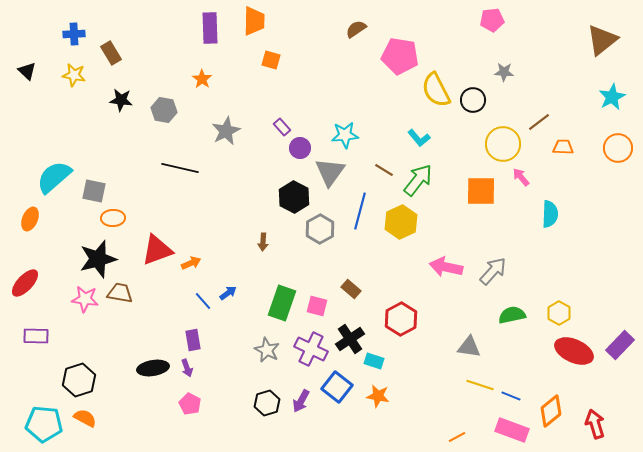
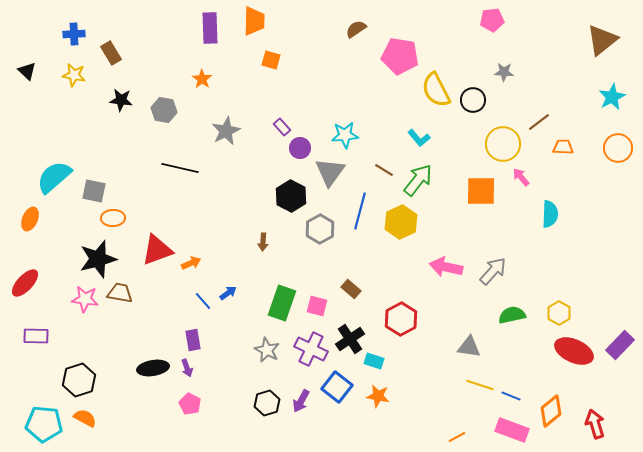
black hexagon at (294, 197): moved 3 px left, 1 px up
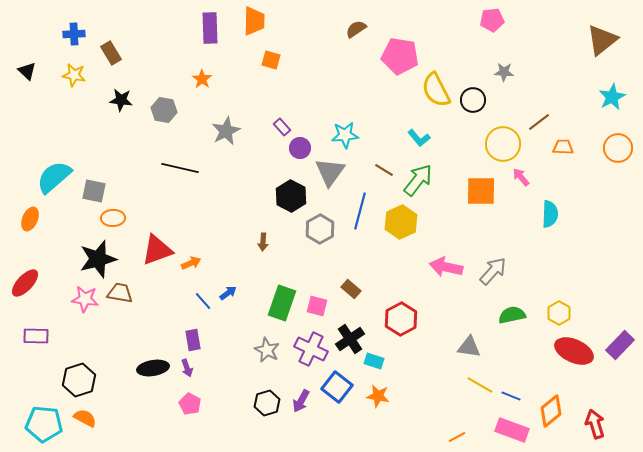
yellow line at (480, 385): rotated 12 degrees clockwise
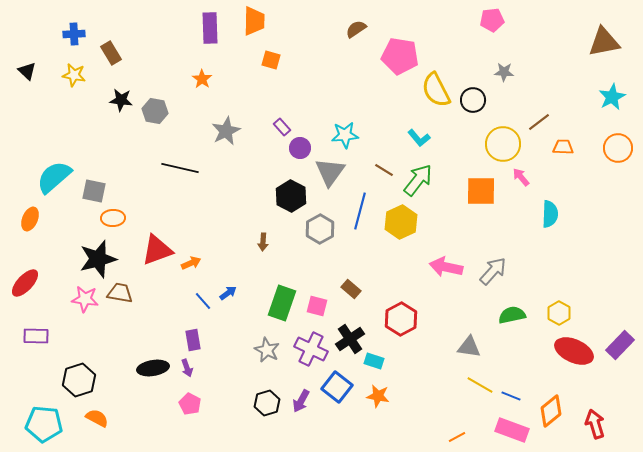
brown triangle at (602, 40): moved 2 px right, 2 px down; rotated 28 degrees clockwise
gray hexagon at (164, 110): moved 9 px left, 1 px down
orange semicircle at (85, 418): moved 12 px right
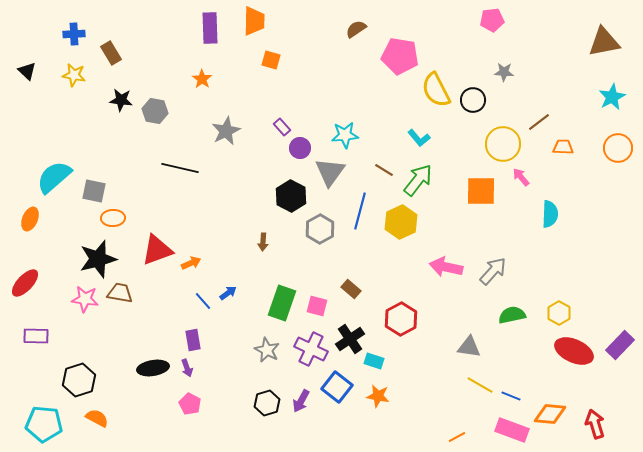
orange diamond at (551, 411): moved 1 px left, 3 px down; rotated 44 degrees clockwise
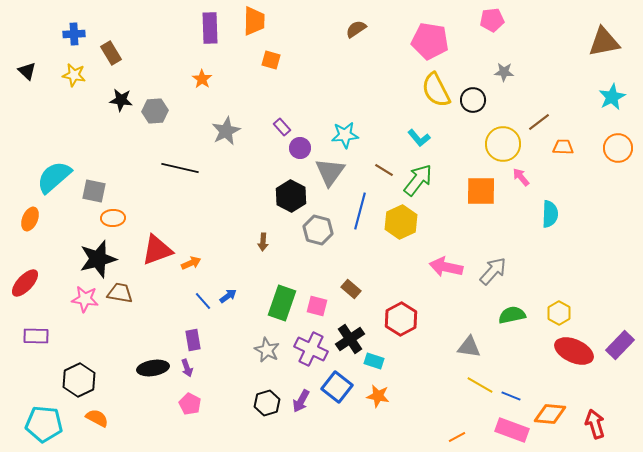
pink pentagon at (400, 56): moved 30 px right, 15 px up
gray hexagon at (155, 111): rotated 15 degrees counterclockwise
gray hexagon at (320, 229): moved 2 px left, 1 px down; rotated 16 degrees counterclockwise
blue arrow at (228, 293): moved 3 px down
black hexagon at (79, 380): rotated 8 degrees counterclockwise
